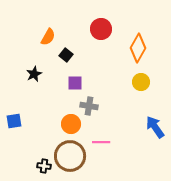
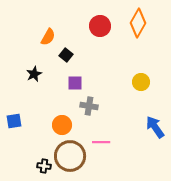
red circle: moved 1 px left, 3 px up
orange diamond: moved 25 px up
orange circle: moved 9 px left, 1 px down
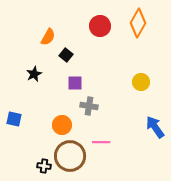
blue square: moved 2 px up; rotated 21 degrees clockwise
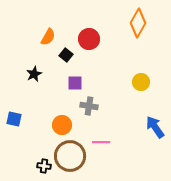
red circle: moved 11 px left, 13 px down
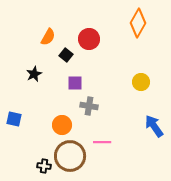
blue arrow: moved 1 px left, 1 px up
pink line: moved 1 px right
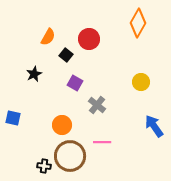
purple square: rotated 28 degrees clockwise
gray cross: moved 8 px right, 1 px up; rotated 30 degrees clockwise
blue square: moved 1 px left, 1 px up
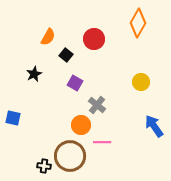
red circle: moved 5 px right
orange circle: moved 19 px right
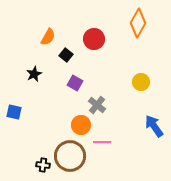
blue square: moved 1 px right, 6 px up
black cross: moved 1 px left, 1 px up
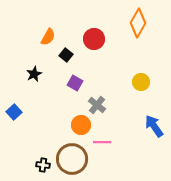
blue square: rotated 35 degrees clockwise
brown circle: moved 2 px right, 3 px down
